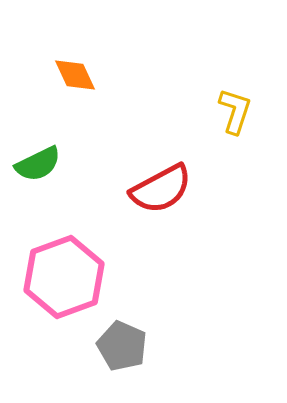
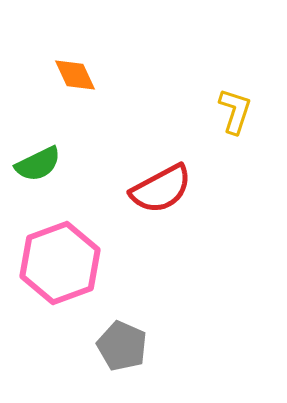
pink hexagon: moved 4 px left, 14 px up
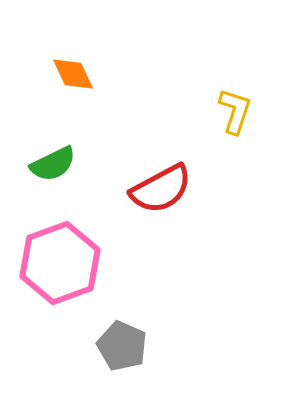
orange diamond: moved 2 px left, 1 px up
green semicircle: moved 15 px right
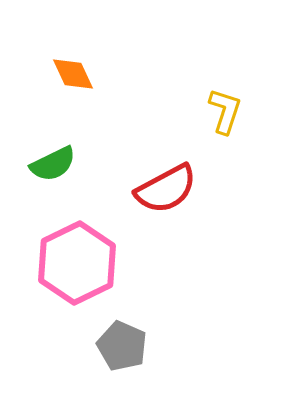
yellow L-shape: moved 10 px left
red semicircle: moved 5 px right
pink hexagon: moved 17 px right; rotated 6 degrees counterclockwise
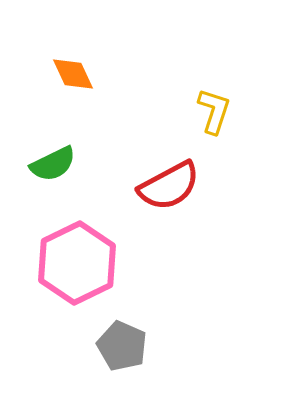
yellow L-shape: moved 11 px left
red semicircle: moved 3 px right, 3 px up
